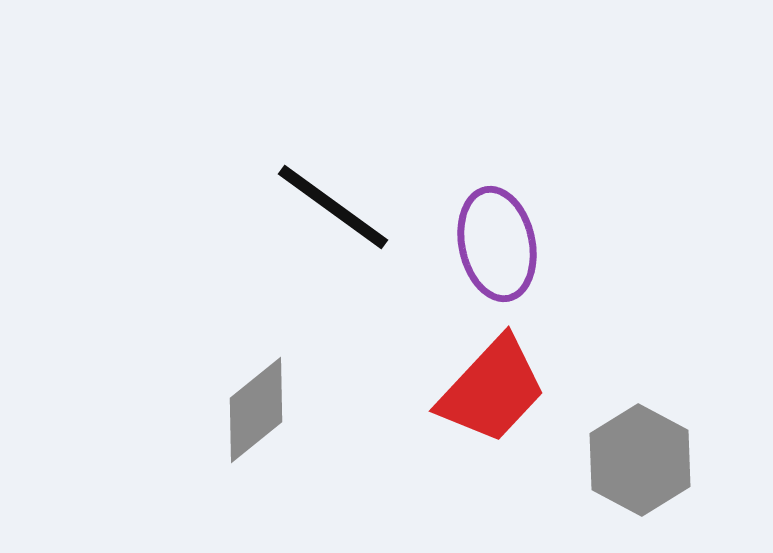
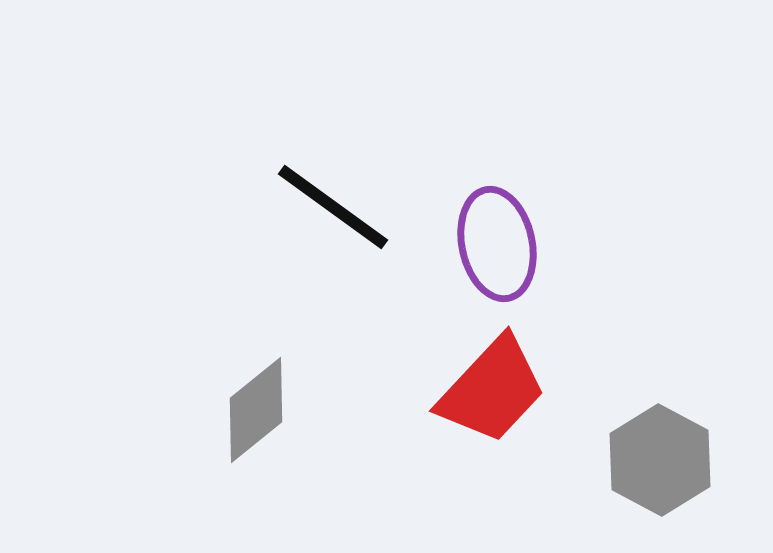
gray hexagon: moved 20 px right
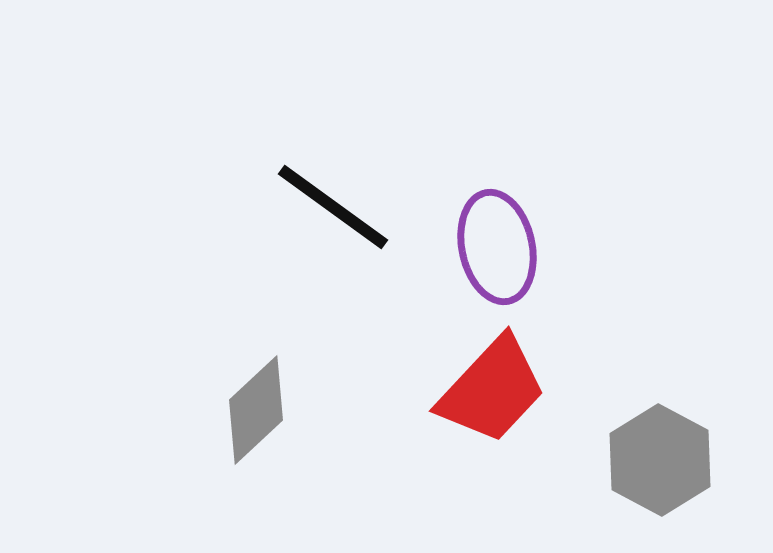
purple ellipse: moved 3 px down
gray diamond: rotated 4 degrees counterclockwise
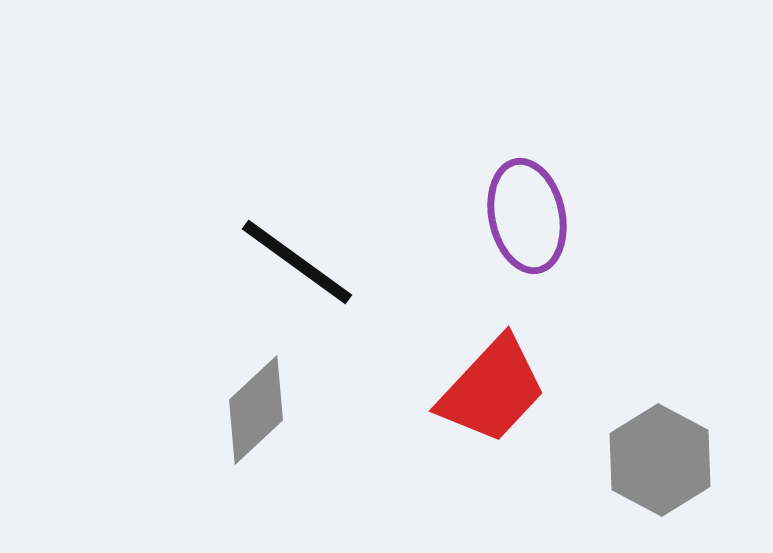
black line: moved 36 px left, 55 px down
purple ellipse: moved 30 px right, 31 px up
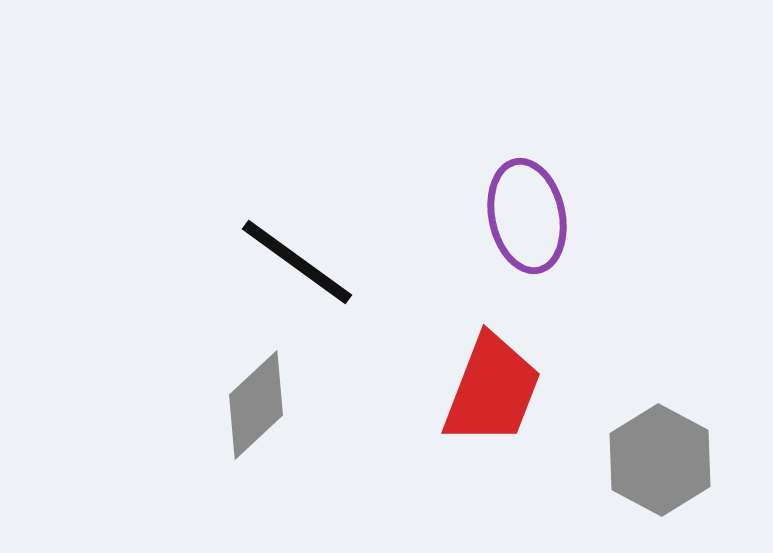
red trapezoid: rotated 22 degrees counterclockwise
gray diamond: moved 5 px up
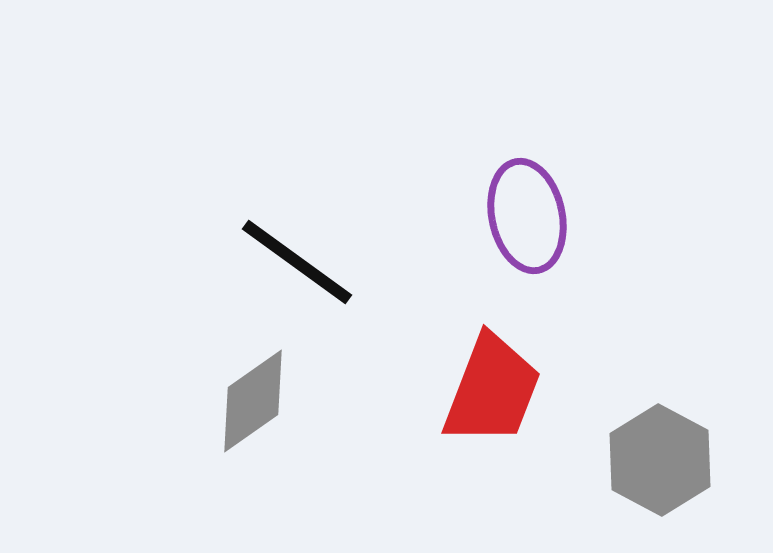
gray diamond: moved 3 px left, 4 px up; rotated 8 degrees clockwise
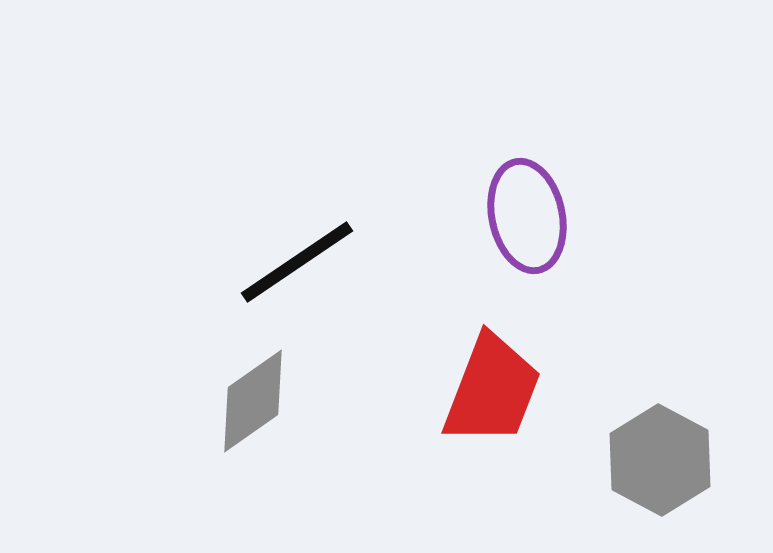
black line: rotated 70 degrees counterclockwise
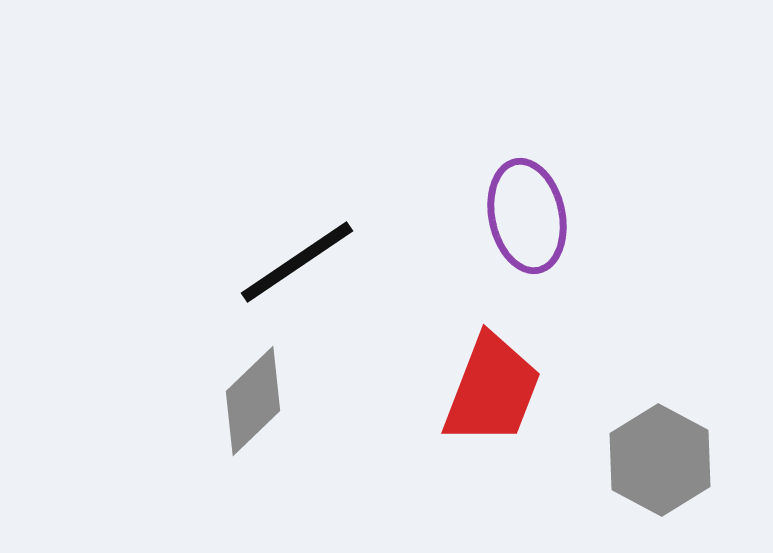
gray diamond: rotated 9 degrees counterclockwise
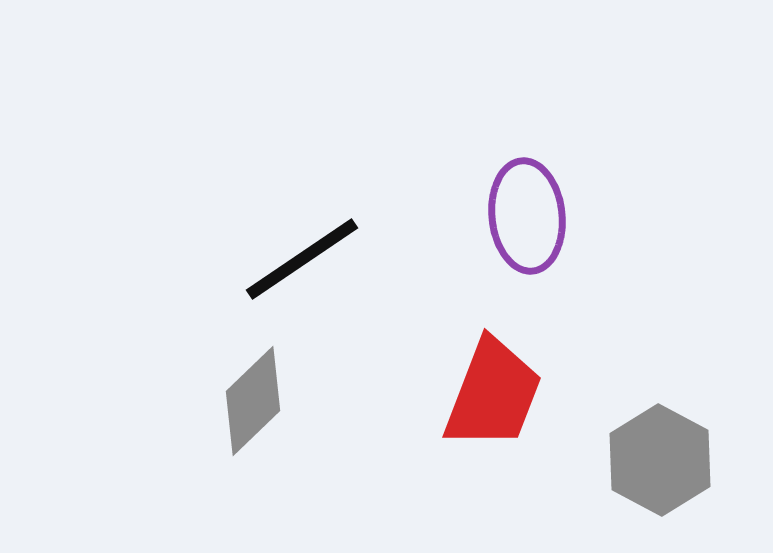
purple ellipse: rotated 6 degrees clockwise
black line: moved 5 px right, 3 px up
red trapezoid: moved 1 px right, 4 px down
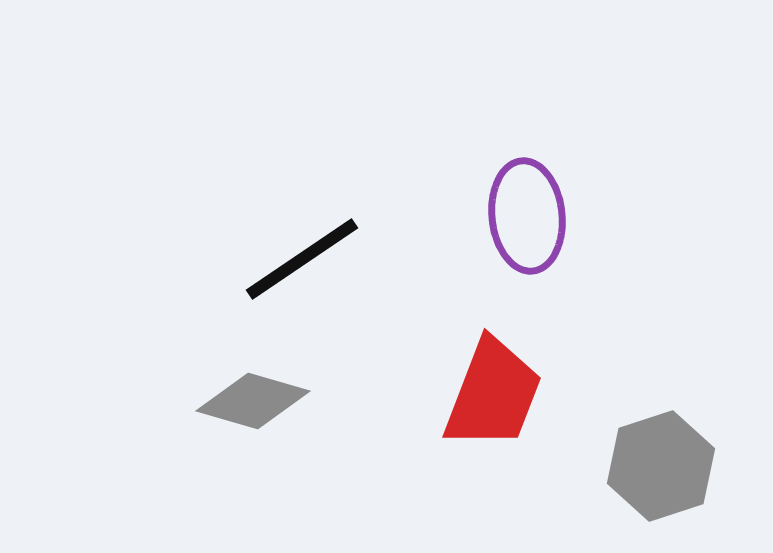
gray diamond: rotated 60 degrees clockwise
gray hexagon: moved 1 px right, 6 px down; rotated 14 degrees clockwise
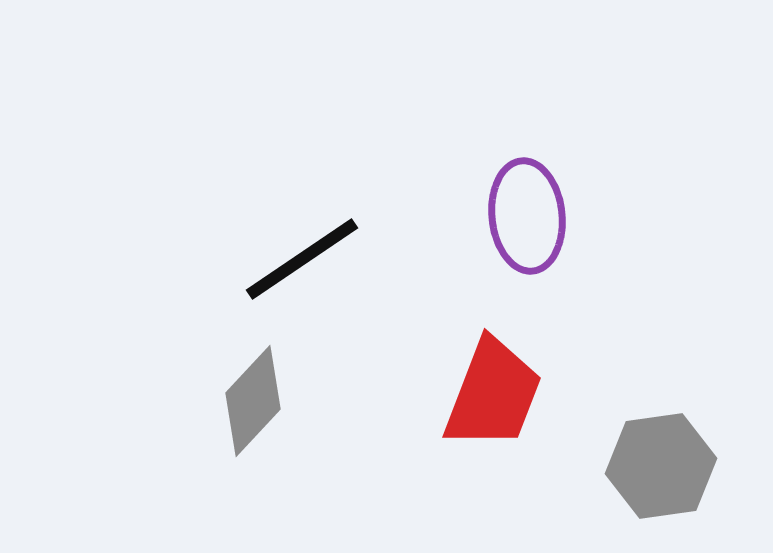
gray diamond: rotated 63 degrees counterclockwise
gray hexagon: rotated 10 degrees clockwise
